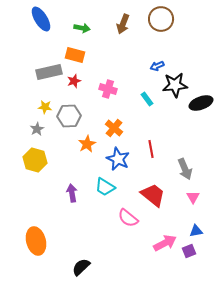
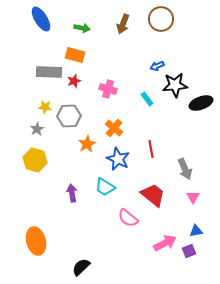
gray rectangle: rotated 15 degrees clockwise
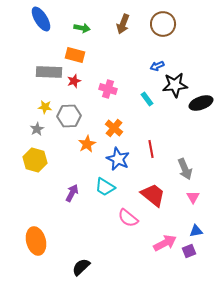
brown circle: moved 2 px right, 5 px down
purple arrow: rotated 36 degrees clockwise
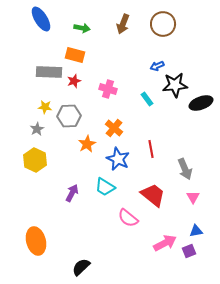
yellow hexagon: rotated 10 degrees clockwise
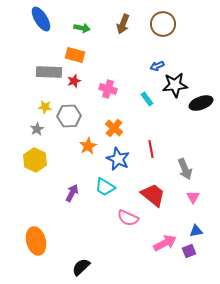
orange star: moved 1 px right, 2 px down
pink semicircle: rotated 15 degrees counterclockwise
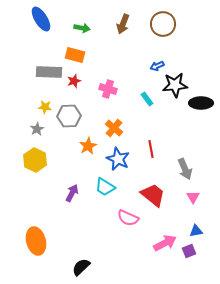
black ellipse: rotated 20 degrees clockwise
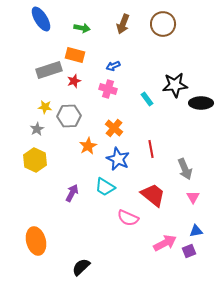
blue arrow: moved 44 px left
gray rectangle: moved 2 px up; rotated 20 degrees counterclockwise
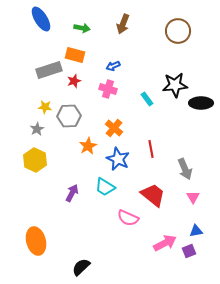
brown circle: moved 15 px right, 7 px down
